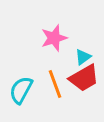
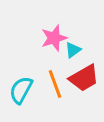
cyan triangle: moved 10 px left, 7 px up
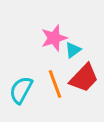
red trapezoid: rotated 16 degrees counterclockwise
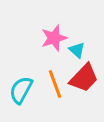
cyan triangle: moved 4 px right; rotated 42 degrees counterclockwise
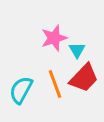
cyan triangle: rotated 18 degrees clockwise
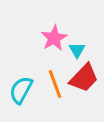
pink star: rotated 12 degrees counterclockwise
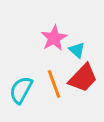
cyan triangle: rotated 18 degrees counterclockwise
red trapezoid: moved 1 px left
orange line: moved 1 px left
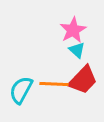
pink star: moved 19 px right, 8 px up
red trapezoid: moved 2 px down
orange line: rotated 68 degrees counterclockwise
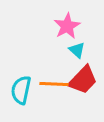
pink star: moved 6 px left, 4 px up
cyan semicircle: rotated 16 degrees counterclockwise
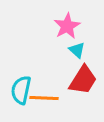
red trapezoid: rotated 12 degrees counterclockwise
orange line: moved 10 px left, 14 px down
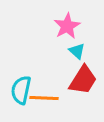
cyan triangle: moved 1 px down
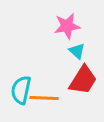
pink star: rotated 20 degrees clockwise
